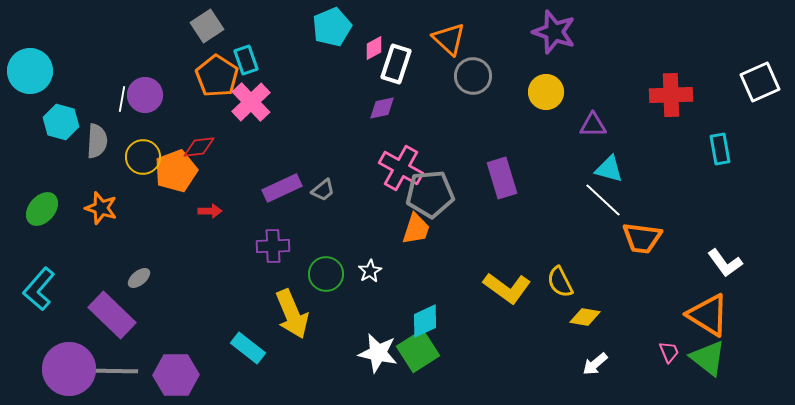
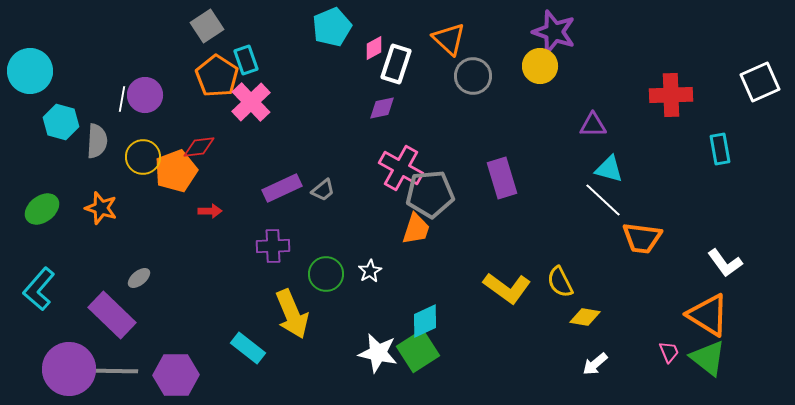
yellow circle at (546, 92): moved 6 px left, 26 px up
green ellipse at (42, 209): rotated 12 degrees clockwise
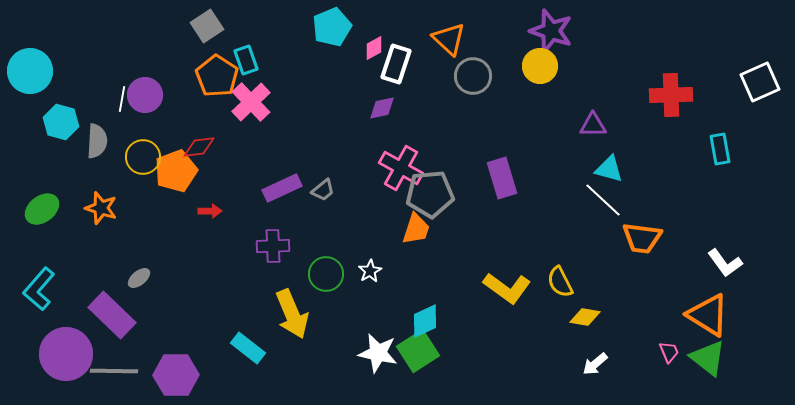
purple star at (554, 32): moved 3 px left, 1 px up
purple circle at (69, 369): moved 3 px left, 15 px up
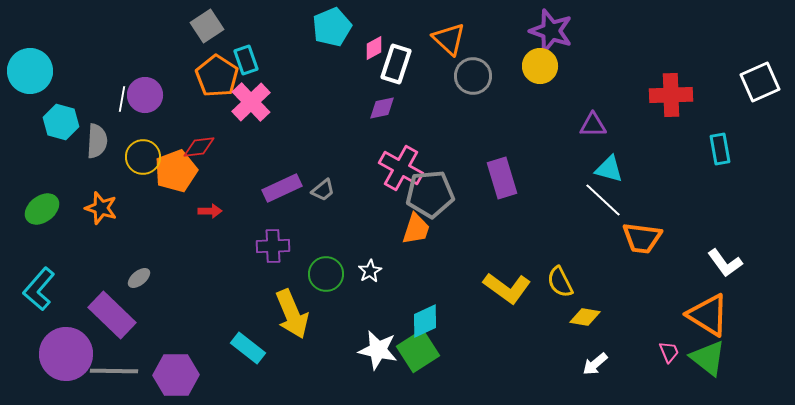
white star at (378, 353): moved 3 px up
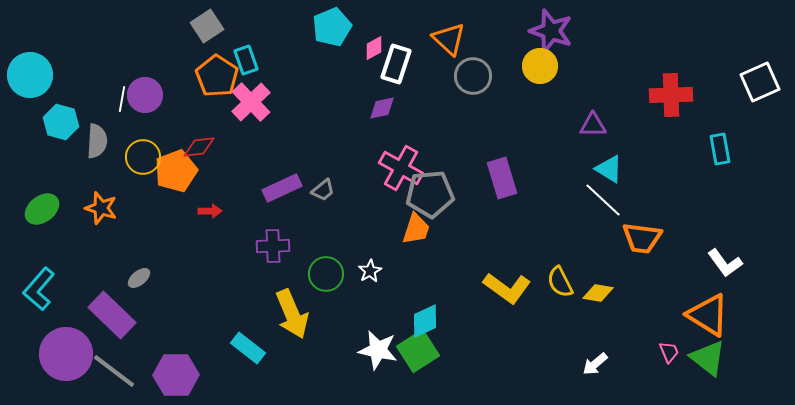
cyan circle at (30, 71): moved 4 px down
cyan triangle at (609, 169): rotated 16 degrees clockwise
yellow diamond at (585, 317): moved 13 px right, 24 px up
gray line at (114, 371): rotated 36 degrees clockwise
